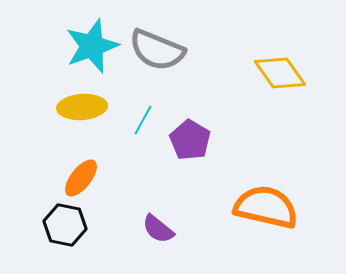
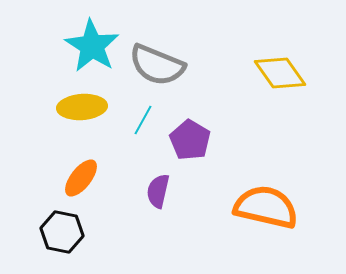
cyan star: rotated 20 degrees counterclockwise
gray semicircle: moved 15 px down
black hexagon: moved 3 px left, 7 px down
purple semicircle: moved 38 px up; rotated 64 degrees clockwise
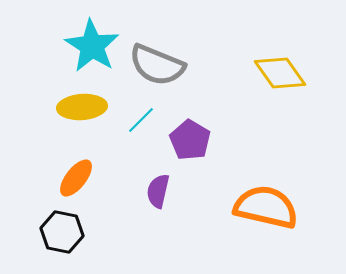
cyan line: moved 2 px left; rotated 16 degrees clockwise
orange ellipse: moved 5 px left
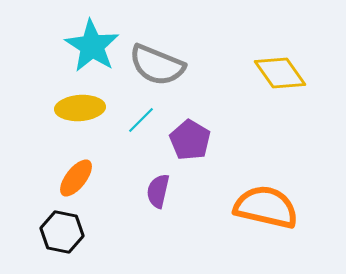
yellow ellipse: moved 2 px left, 1 px down
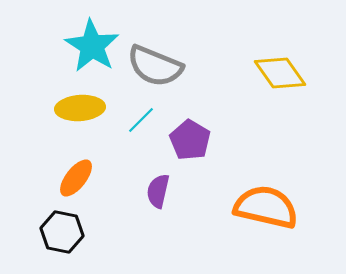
gray semicircle: moved 2 px left, 1 px down
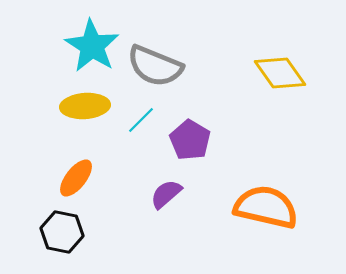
yellow ellipse: moved 5 px right, 2 px up
purple semicircle: moved 8 px right, 3 px down; rotated 36 degrees clockwise
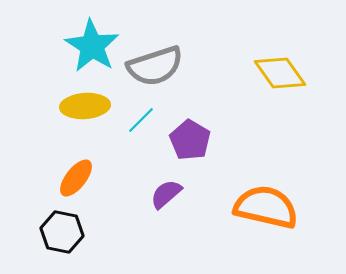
gray semicircle: rotated 40 degrees counterclockwise
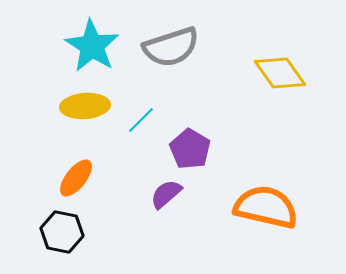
gray semicircle: moved 16 px right, 19 px up
purple pentagon: moved 9 px down
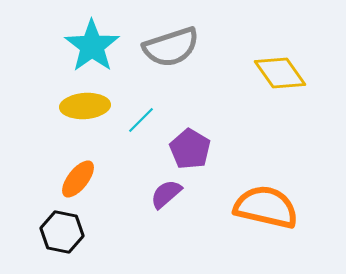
cyan star: rotated 4 degrees clockwise
orange ellipse: moved 2 px right, 1 px down
